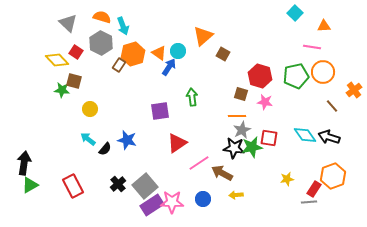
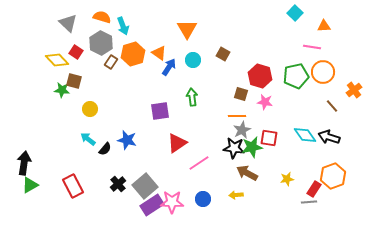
orange triangle at (203, 36): moved 16 px left, 7 px up; rotated 20 degrees counterclockwise
cyan circle at (178, 51): moved 15 px right, 9 px down
brown rectangle at (119, 65): moved 8 px left, 3 px up
brown arrow at (222, 173): moved 25 px right
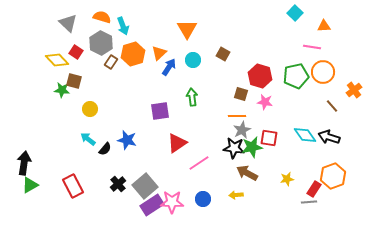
orange triangle at (159, 53): rotated 42 degrees clockwise
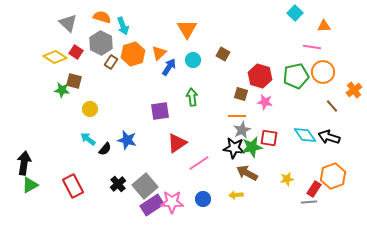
yellow diamond at (57, 60): moved 2 px left, 3 px up; rotated 15 degrees counterclockwise
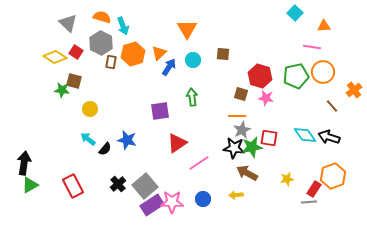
brown square at (223, 54): rotated 24 degrees counterclockwise
brown rectangle at (111, 62): rotated 24 degrees counterclockwise
pink star at (265, 102): moved 1 px right, 4 px up
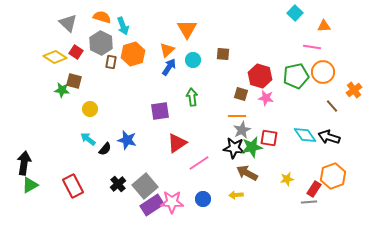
orange triangle at (159, 53): moved 8 px right, 3 px up
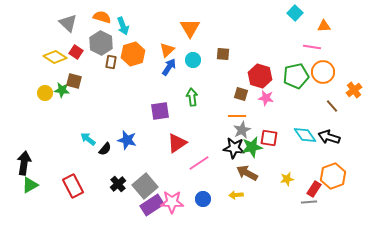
orange triangle at (187, 29): moved 3 px right, 1 px up
yellow circle at (90, 109): moved 45 px left, 16 px up
